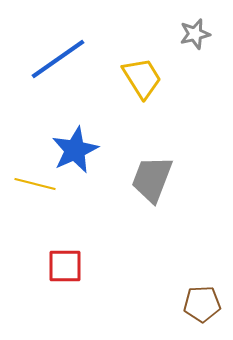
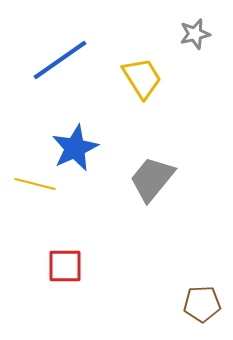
blue line: moved 2 px right, 1 px down
blue star: moved 2 px up
gray trapezoid: rotated 18 degrees clockwise
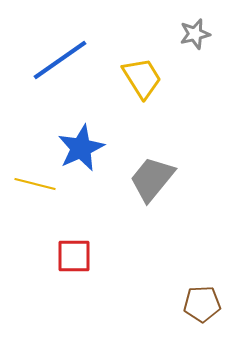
blue star: moved 6 px right
red square: moved 9 px right, 10 px up
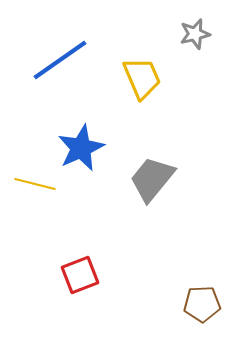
yellow trapezoid: rotated 9 degrees clockwise
red square: moved 6 px right, 19 px down; rotated 21 degrees counterclockwise
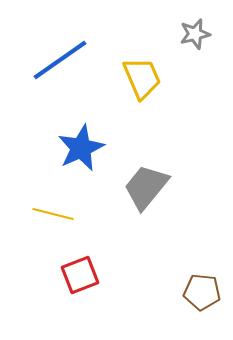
gray trapezoid: moved 6 px left, 8 px down
yellow line: moved 18 px right, 30 px down
brown pentagon: moved 12 px up; rotated 9 degrees clockwise
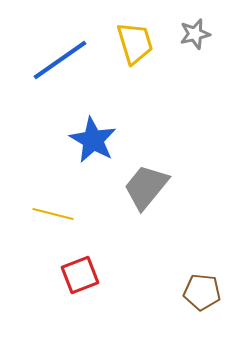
yellow trapezoid: moved 7 px left, 35 px up; rotated 6 degrees clockwise
blue star: moved 12 px right, 8 px up; rotated 18 degrees counterclockwise
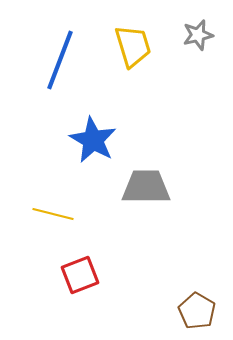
gray star: moved 3 px right, 1 px down
yellow trapezoid: moved 2 px left, 3 px down
blue line: rotated 34 degrees counterclockwise
gray trapezoid: rotated 51 degrees clockwise
brown pentagon: moved 5 px left, 19 px down; rotated 24 degrees clockwise
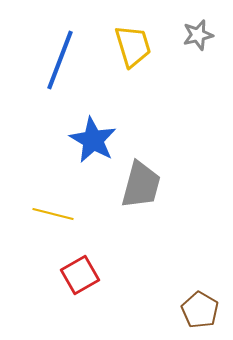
gray trapezoid: moved 5 px left, 2 px up; rotated 105 degrees clockwise
red square: rotated 9 degrees counterclockwise
brown pentagon: moved 3 px right, 1 px up
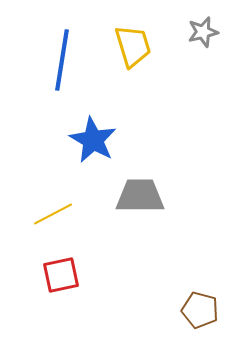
gray star: moved 5 px right, 3 px up
blue line: moved 2 px right; rotated 12 degrees counterclockwise
gray trapezoid: moved 1 px left, 11 px down; rotated 105 degrees counterclockwise
yellow line: rotated 42 degrees counterclockwise
red square: moved 19 px left; rotated 18 degrees clockwise
brown pentagon: rotated 15 degrees counterclockwise
